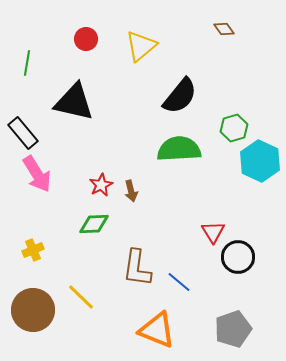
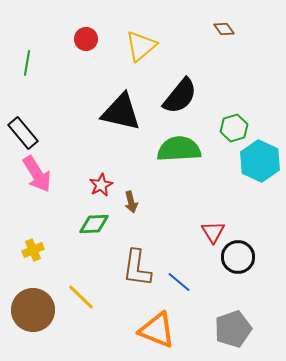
black triangle: moved 47 px right, 10 px down
brown arrow: moved 11 px down
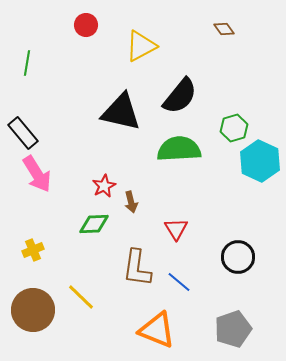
red circle: moved 14 px up
yellow triangle: rotated 12 degrees clockwise
red star: moved 3 px right, 1 px down
red triangle: moved 37 px left, 3 px up
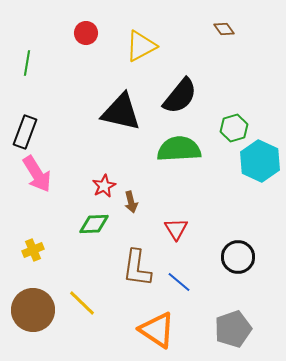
red circle: moved 8 px down
black rectangle: moved 2 px right, 1 px up; rotated 60 degrees clockwise
yellow line: moved 1 px right, 6 px down
orange triangle: rotated 12 degrees clockwise
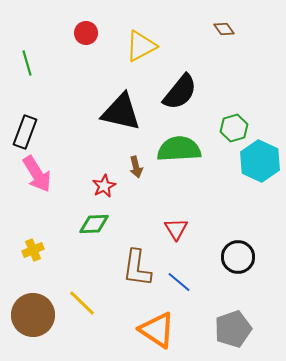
green line: rotated 25 degrees counterclockwise
black semicircle: moved 4 px up
brown arrow: moved 5 px right, 35 px up
brown circle: moved 5 px down
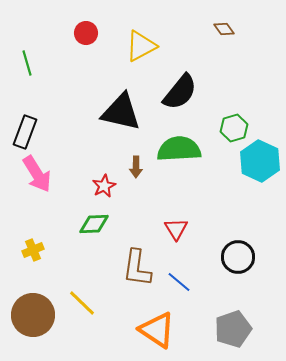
brown arrow: rotated 15 degrees clockwise
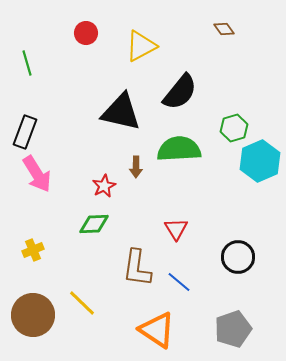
cyan hexagon: rotated 12 degrees clockwise
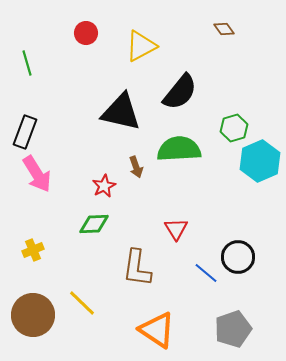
brown arrow: rotated 20 degrees counterclockwise
blue line: moved 27 px right, 9 px up
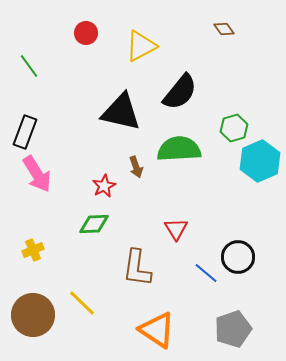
green line: moved 2 px right, 3 px down; rotated 20 degrees counterclockwise
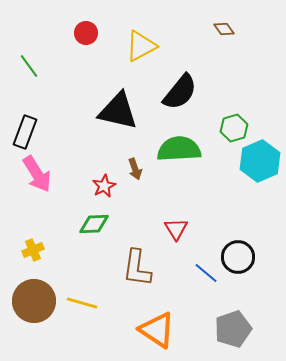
black triangle: moved 3 px left, 1 px up
brown arrow: moved 1 px left, 2 px down
yellow line: rotated 28 degrees counterclockwise
brown circle: moved 1 px right, 14 px up
